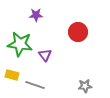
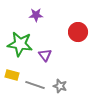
gray star: moved 25 px left; rotated 24 degrees clockwise
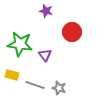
purple star: moved 10 px right, 4 px up; rotated 16 degrees clockwise
red circle: moved 6 px left
gray star: moved 1 px left, 2 px down
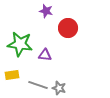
red circle: moved 4 px left, 4 px up
purple triangle: rotated 48 degrees counterclockwise
yellow rectangle: rotated 24 degrees counterclockwise
gray line: moved 3 px right
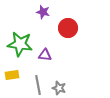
purple star: moved 3 px left, 1 px down
gray line: rotated 60 degrees clockwise
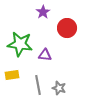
purple star: rotated 24 degrees clockwise
red circle: moved 1 px left
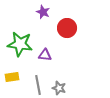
purple star: rotated 16 degrees counterclockwise
yellow rectangle: moved 2 px down
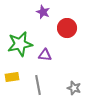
green star: rotated 20 degrees counterclockwise
gray star: moved 15 px right
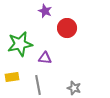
purple star: moved 2 px right, 1 px up
purple triangle: moved 3 px down
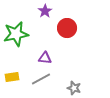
purple star: rotated 16 degrees clockwise
green star: moved 4 px left, 10 px up
gray line: moved 3 px right, 6 px up; rotated 72 degrees clockwise
